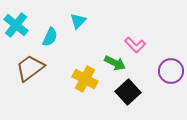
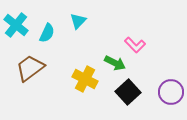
cyan semicircle: moved 3 px left, 4 px up
purple circle: moved 21 px down
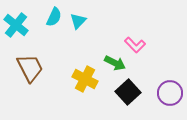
cyan semicircle: moved 7 px right, 16 px up
brown trapezoid: rotated 100 degrees clockwise
purple circle: moved 1 px left, 1 px down
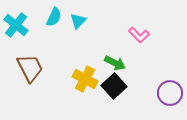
pink L-shape: moved 4 px right, 10 px up
black square: moved 14 px left, 6 px up
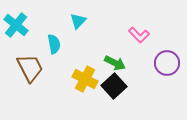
cyan semicircle: moved 27 px down; rotated 36 degrees counterclockwise
purple circle: moved 3 px left, 30 px up
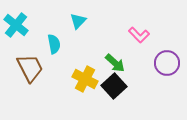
green arrow: rotated 15 degrees clockwise
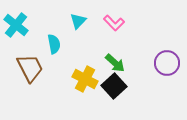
pink L-shape: moved 25 px left, 12 px up
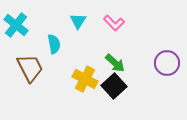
cyan triangle: rotated 12 degrees counterclockwise
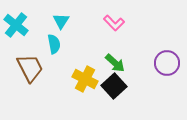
cyan triangle: moved 17 px left
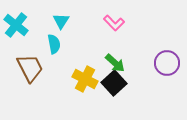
black square: moved 3 px up
